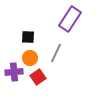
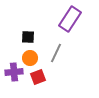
red square: rotated 14 degrees clockwise
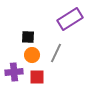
purple rectangle: rotated 25 degrees clockwise
orange circle: moved 2 px right, 3 px up
red square: moved 1 px left; rotated 21 degrees clockwise
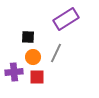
purple rectangle: moved 4 px left
orange circle: moved 1 px right, 2 px down
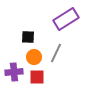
orange circle: moved 1 px right
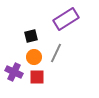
black square: moved 3 px right, 1 px up; rotated 16 degrees counterclockwise
purple cross: rotated 30 degrees clockwise
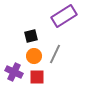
purple rectangle: moved 2 px left, 3 px up
gray line: moved 1 px left, 1 px down
orange circle: moved 1 px up
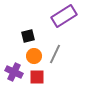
black square: moved 3 px left
